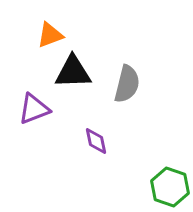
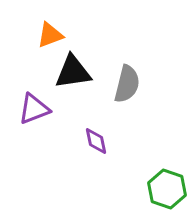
black triangle: rotated 6 degrees counterclockwise
green hexagon: moved 3 px left, 2 px down
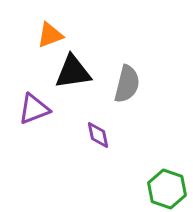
purple diamond: moved 2 px right, 6 px up
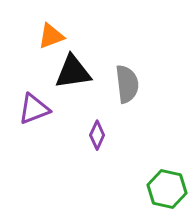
orange triangle: moved 1 px right, 1 px down
gray semicircle: rotated 21 degrees counterclockwise
purple diamond: moved 1 px left; rotated 36 degrees clockwise
green hexagon: rotated 6 degrees counterclockwise
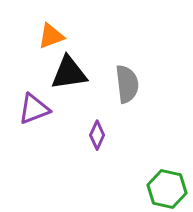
black triangle: moved 4 px left, 1 px down
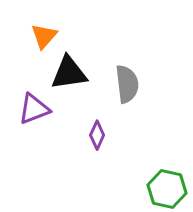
orange triangle: moved 7 px left; rotated 28 degrees counterclockwise
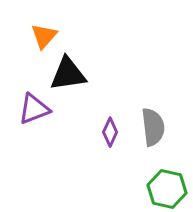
black triangle: moved 1 px left, 1 px down
gray semicircle: moved 26 px right, 43 px down
purple diamond: moved 13 px right, 3 px up
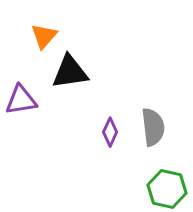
black triangle: moved 2 px right, 2 px up
purple triangle: moved 13 px left, 9 px up; rotated 12 degrees clockwise
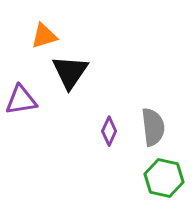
orange triangle: rotated 32 degrees clockwise
black triangle: rotated 48 degrees counterclockwise
purple diamond: moved 1 px left, 1 px up
green hexagon: moved 3 px left, 11 px up
